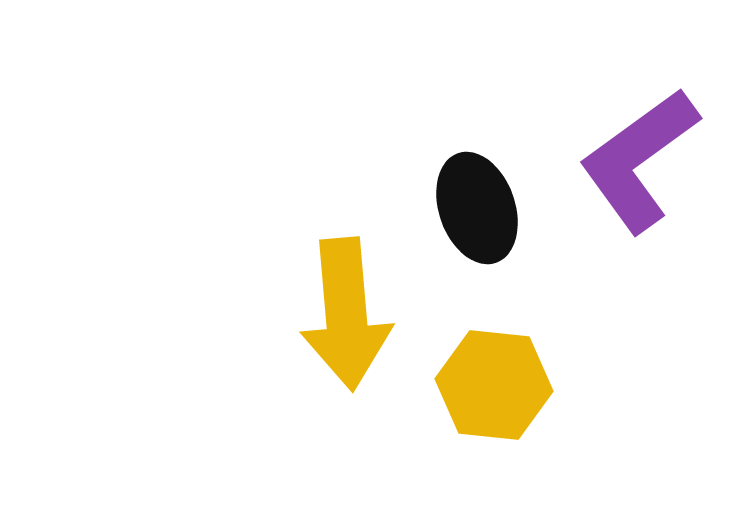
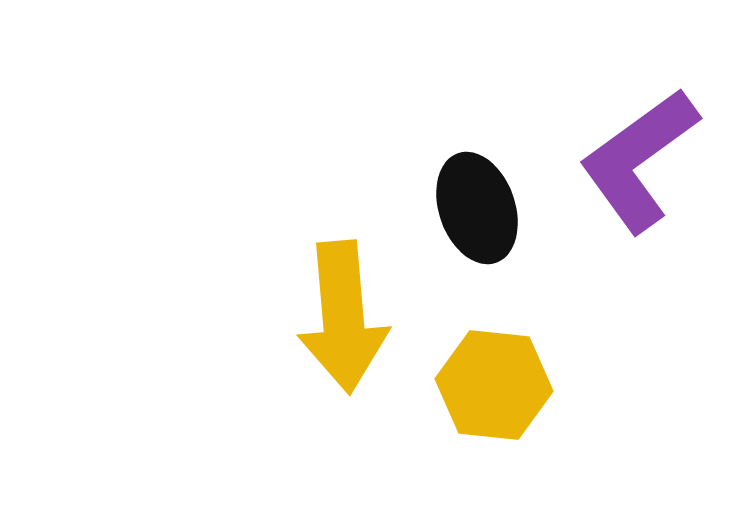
yellow arrow: moved 3 px left, 3 px down
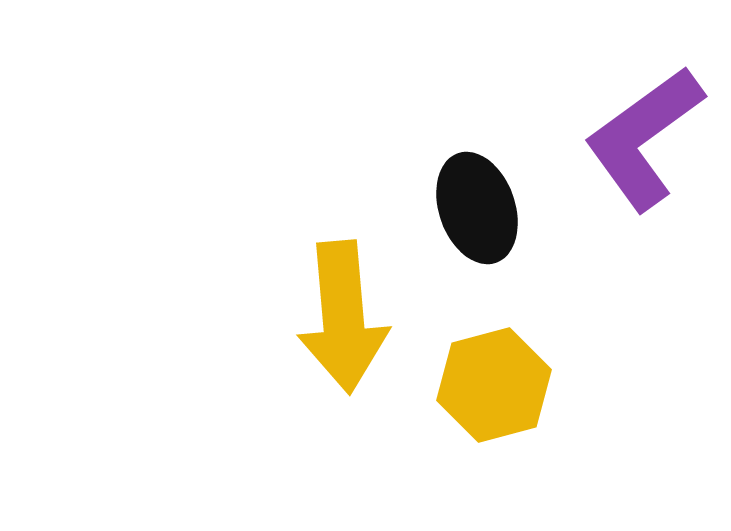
purple L-shape: moved 5 px right, 22 px up
yellow hexagon: rotated 21 degrees counterclockwise
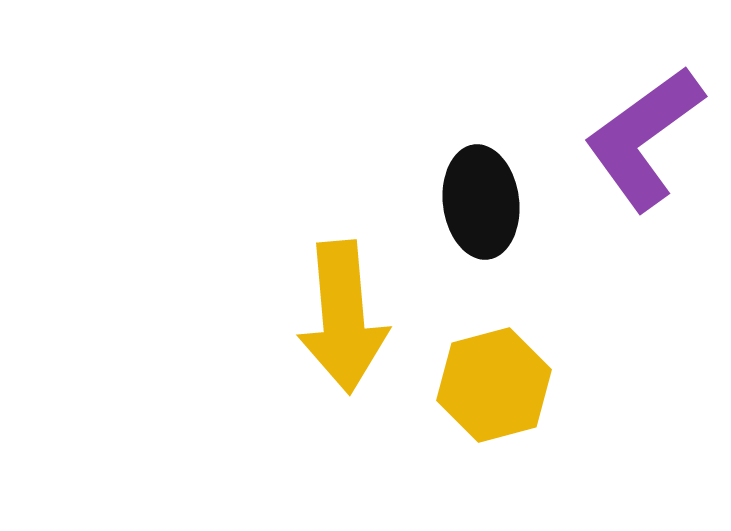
black ellipse: moved 4 px right, 6 px up; rotated 12 degrees clockwise
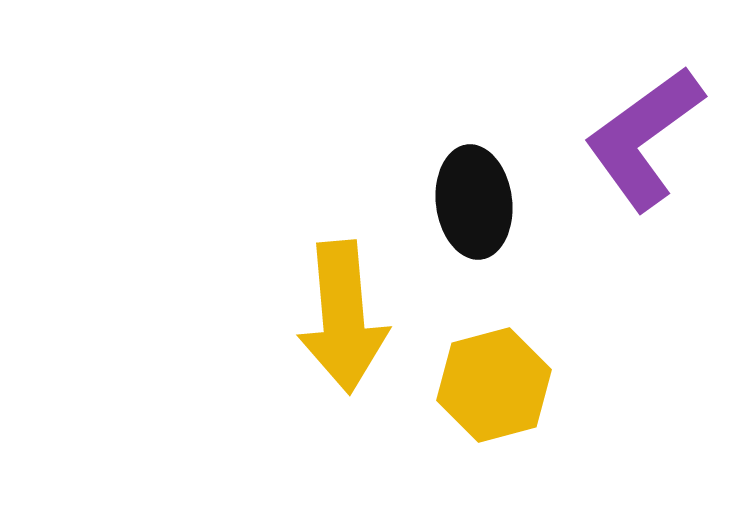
black ellipse: moved 7 px left
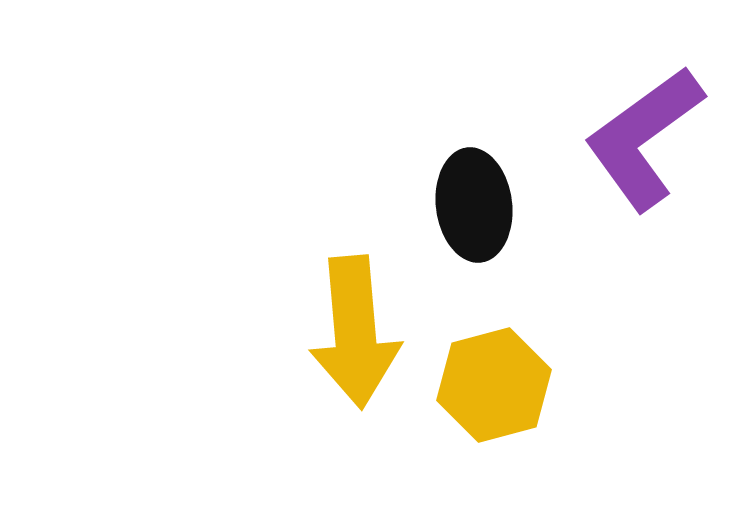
black ellipse: moved 3 px down
yellow arrow: moved 12 px right, 15 px down
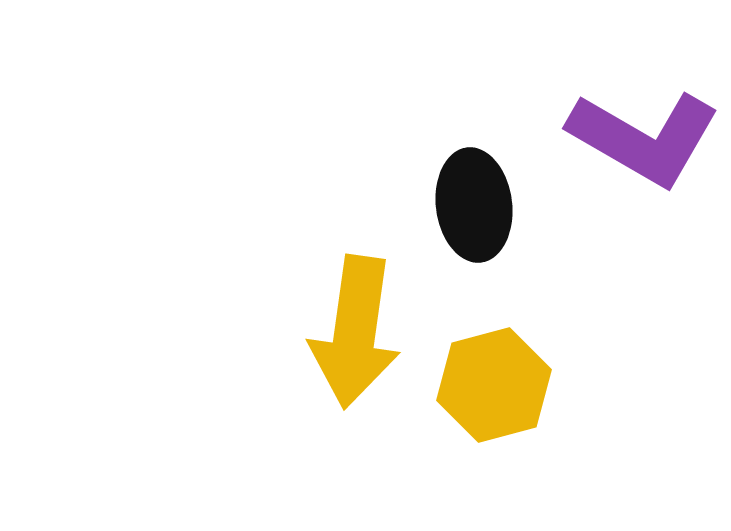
purple L-shape: rotated 114 degrees counterclockwise
yellow arrow: rotated 13 degrees clockwise
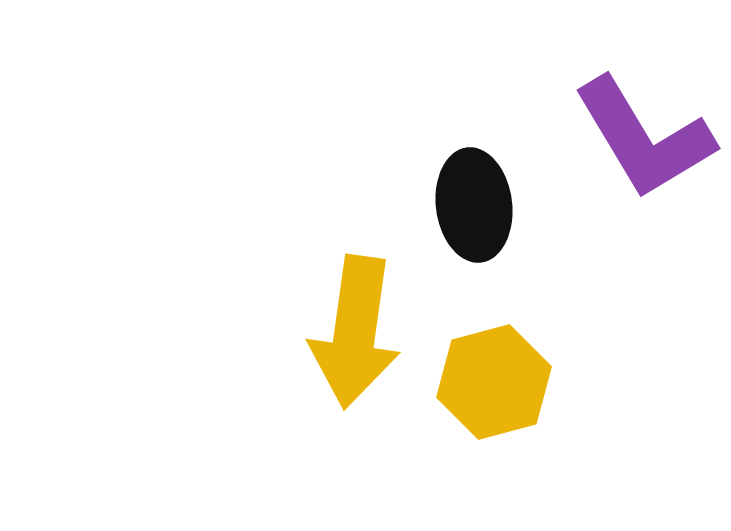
purple L-shape: rotated 29 degrees clockwise
yellow hexagon: moved 3 px up
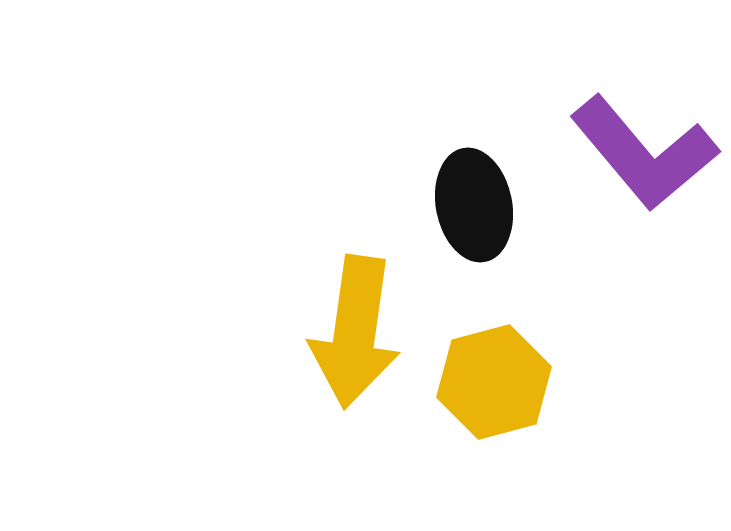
purple L-shape: moved 15 px down; rotated 9 degrees counterclockwise
black ellipse: rotated 4 degrees counterclockwise
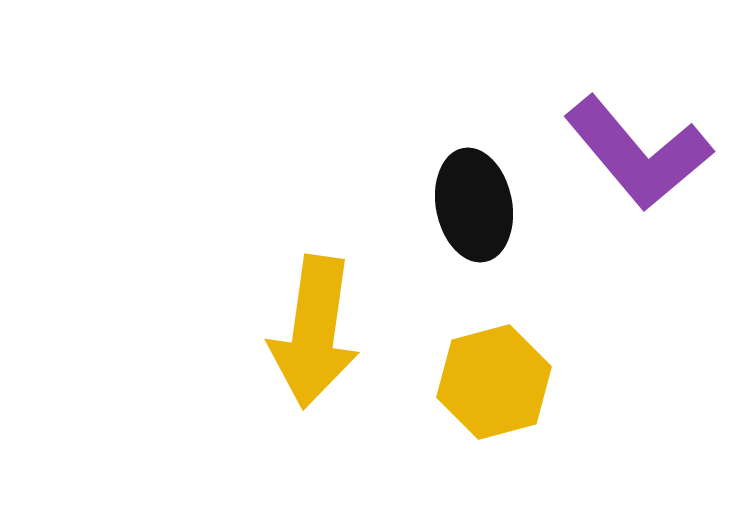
purple L-shape: moved 6 px left
yellow arrow: moved 41 px left
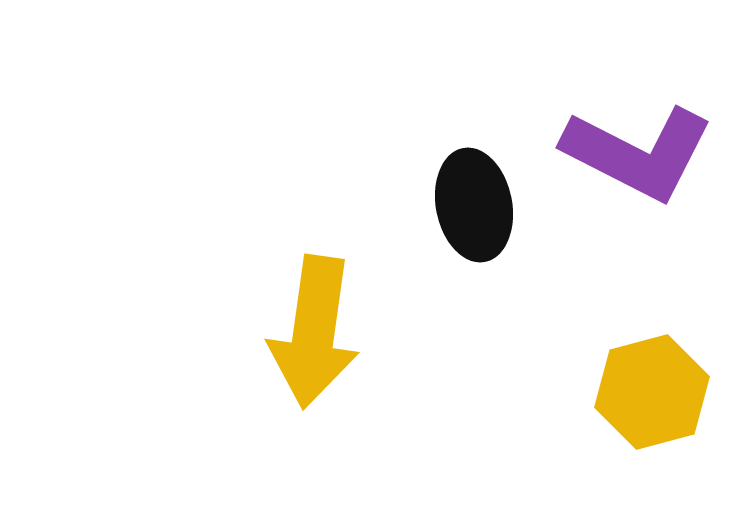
purple L-shape: rotated 23 degrees counterclockwise
yellow hexagon: moved 158 px right, 10 px down
